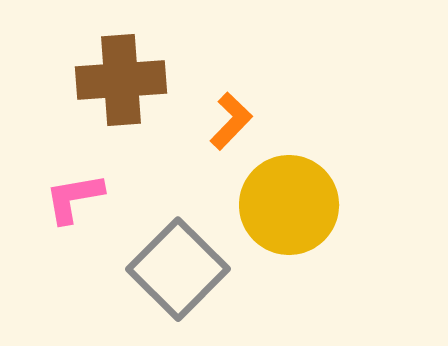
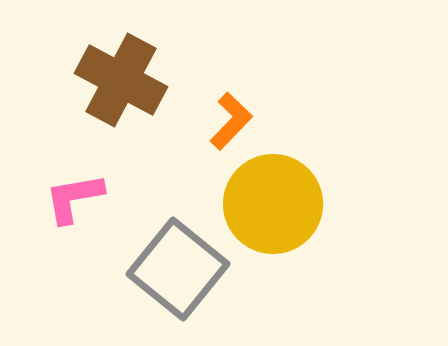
brown cross: rotated 32 degrees clockwise
yellow circle: moved 16 px left, 1 px up
gray square: rotated 6 degrees counterclockwise
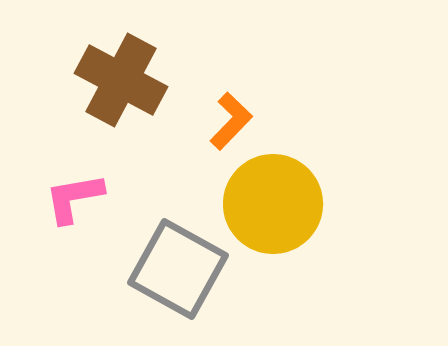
gray square: rotated 10 degrees counterclockwise
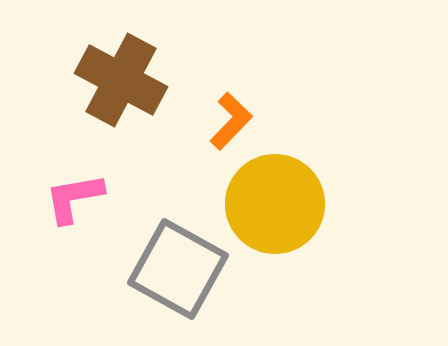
yellow circle: moved 2 px right
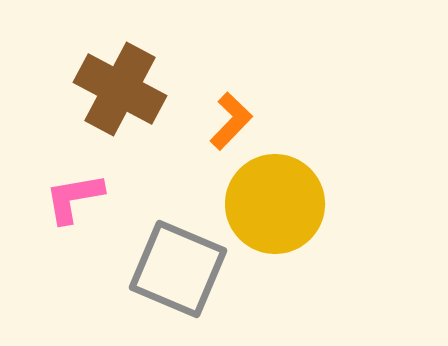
brown cross: moved 1 px left, 9 px down
gray square: rotated 6 degrees counterclockwise
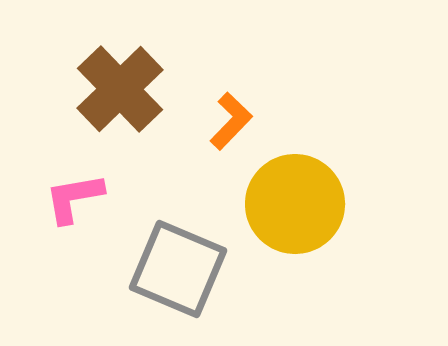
brown cross: rotated 18 degrees clockwise
yellow circle: moved 20 px right
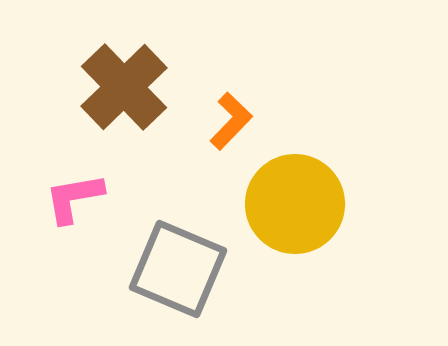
brown cross: moved 4 px right, 2 px up
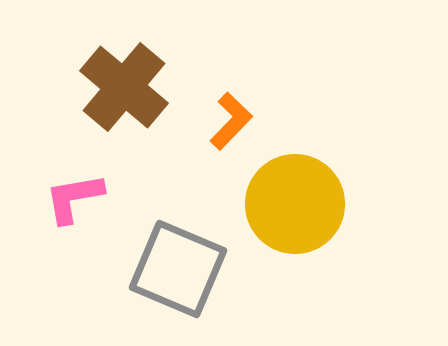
brown cross: rotated 6 degrees counterclockwise
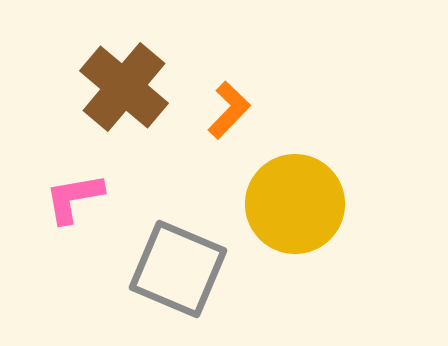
orange L-shape: moved 2 px left, 11 px up
